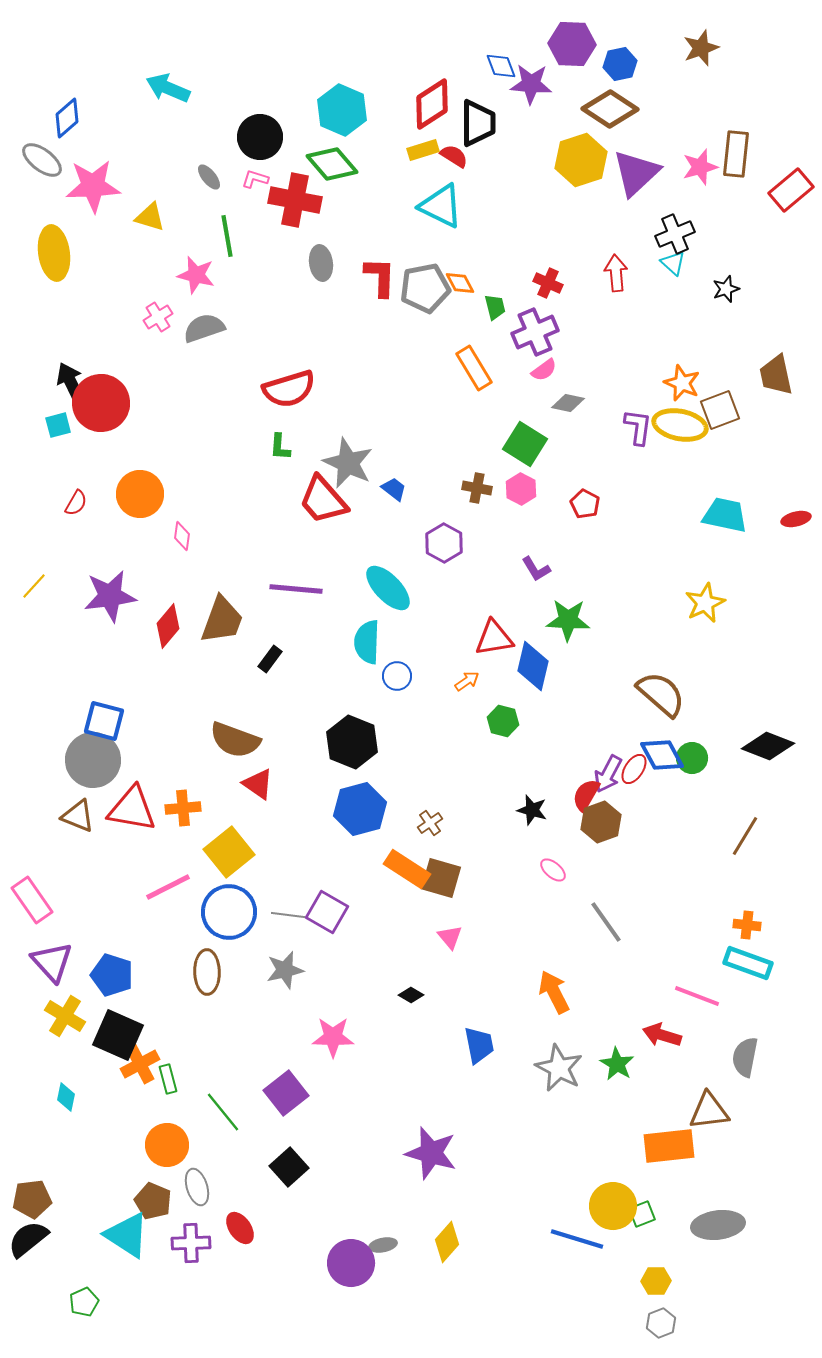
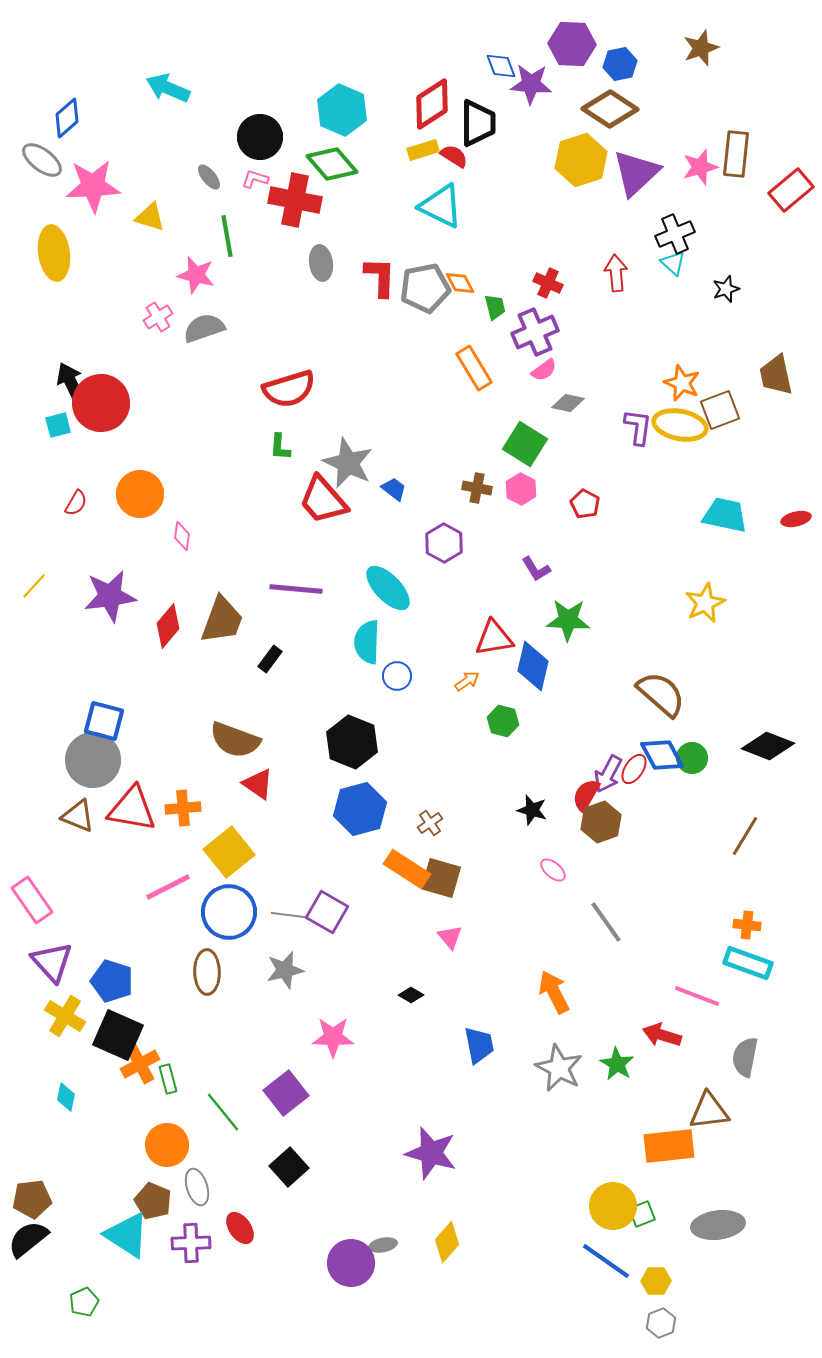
blue pentagon at (112, 975): moved 6 px down
blue line at (577, 1239): moved 29 px right, 22 px down; rotated 18 degrees clockwise
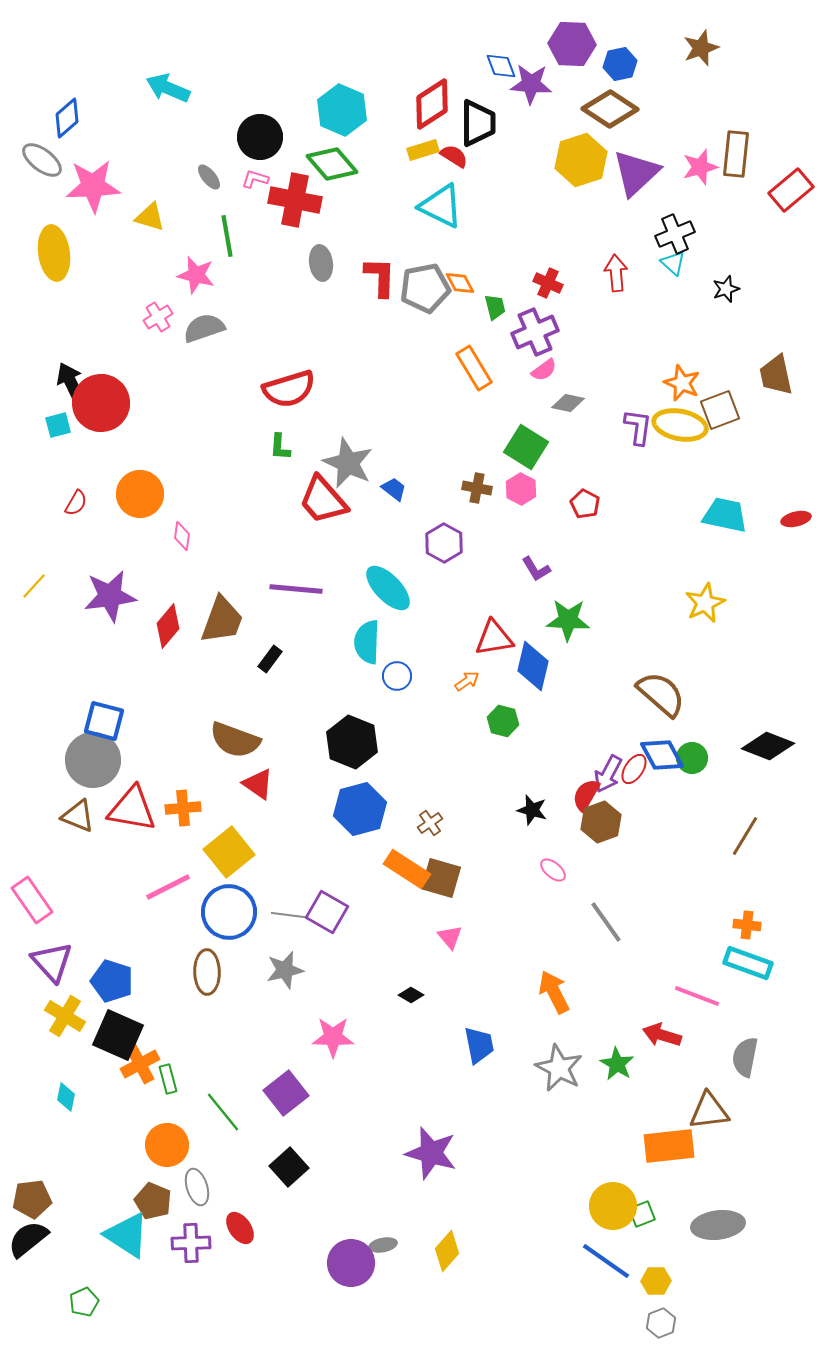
green square at (525, 444): moved 1 px right, 3 px down
yellow diamond at (447, 1242): moved 9 px down
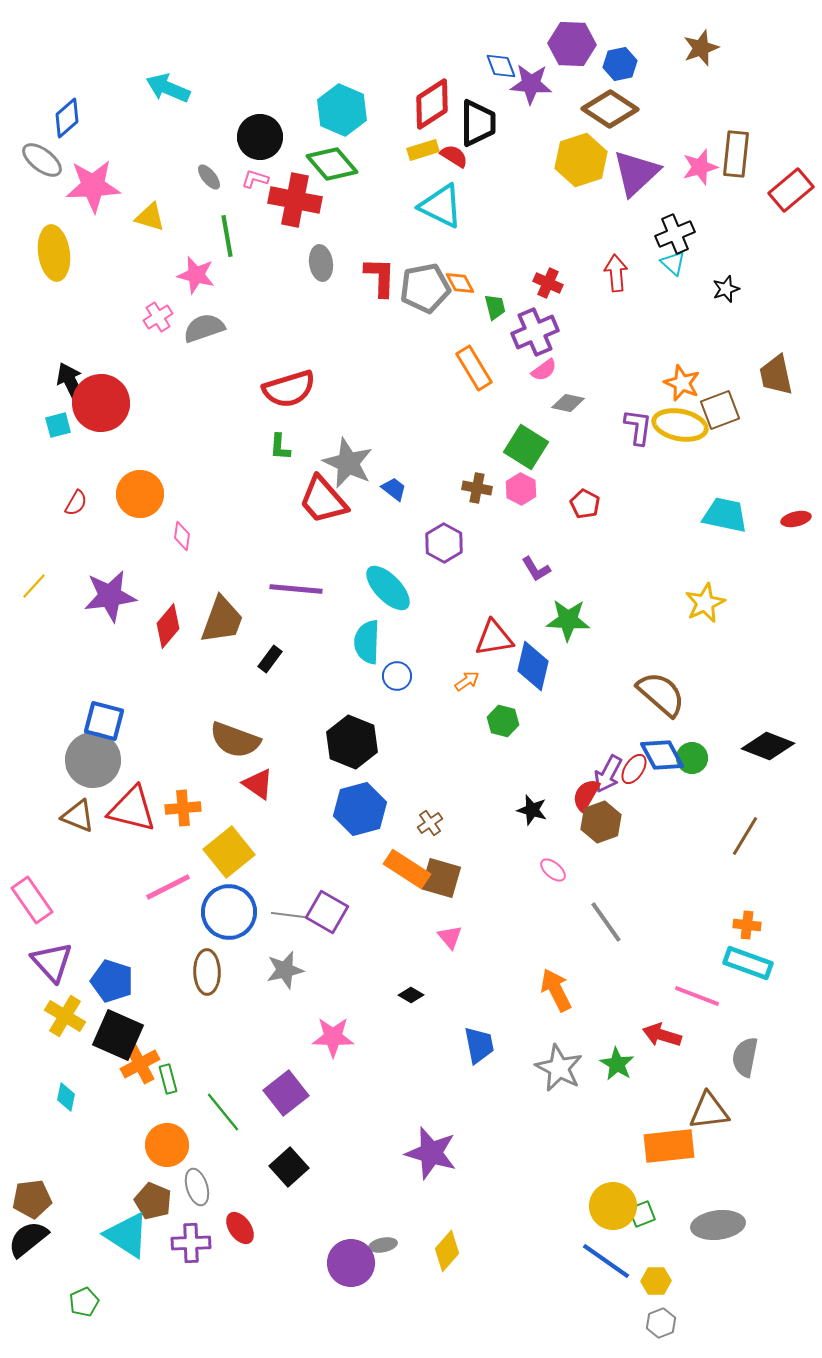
red triangle at (132, 809): rotated 4 degrees clockwise
orange arrow at (554, 992): moved 2 px right, 2 px up
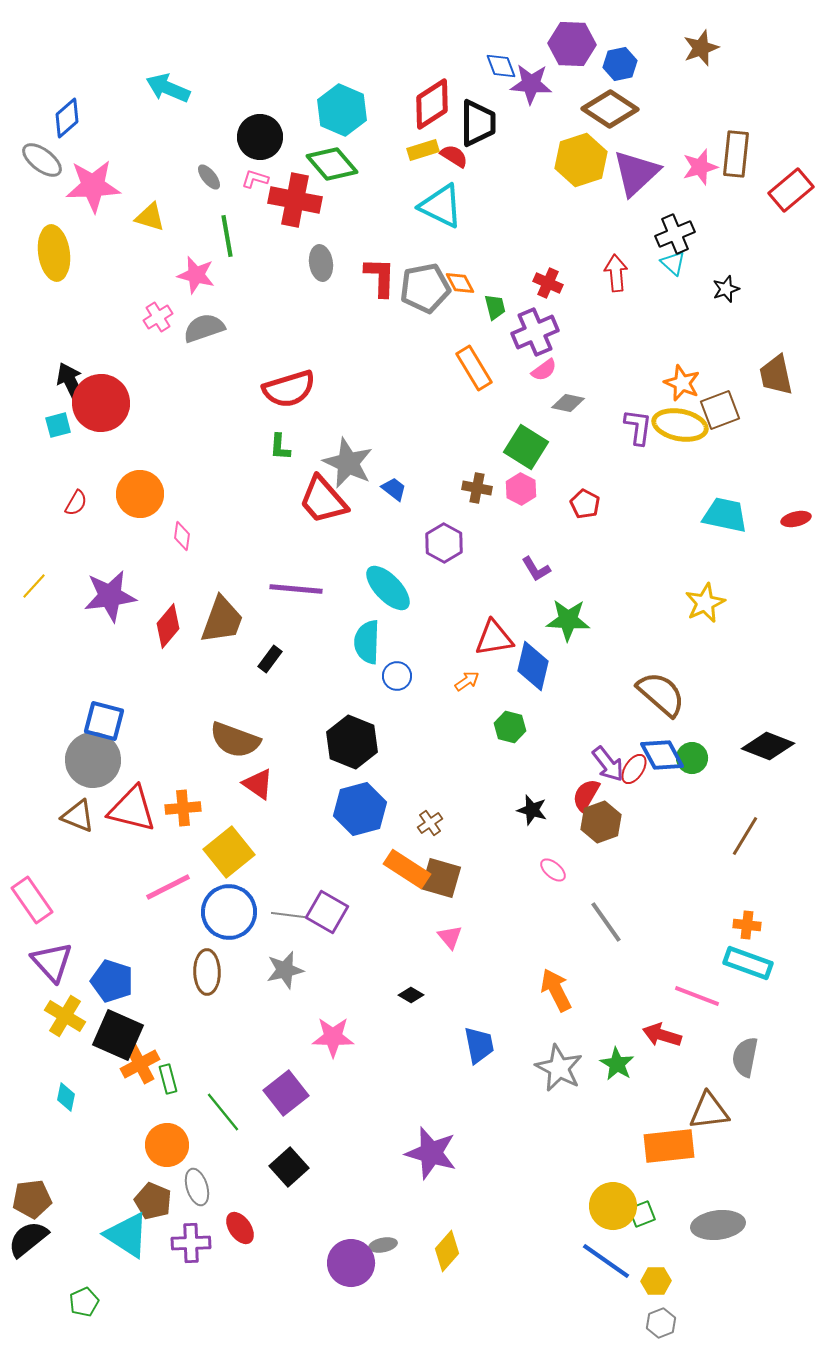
green hexagon at (503, 721): moved 7 px right, 6 px down
purple arrow at (608, 774): moved 10 px up; rotated 66 degrees counterclockwise
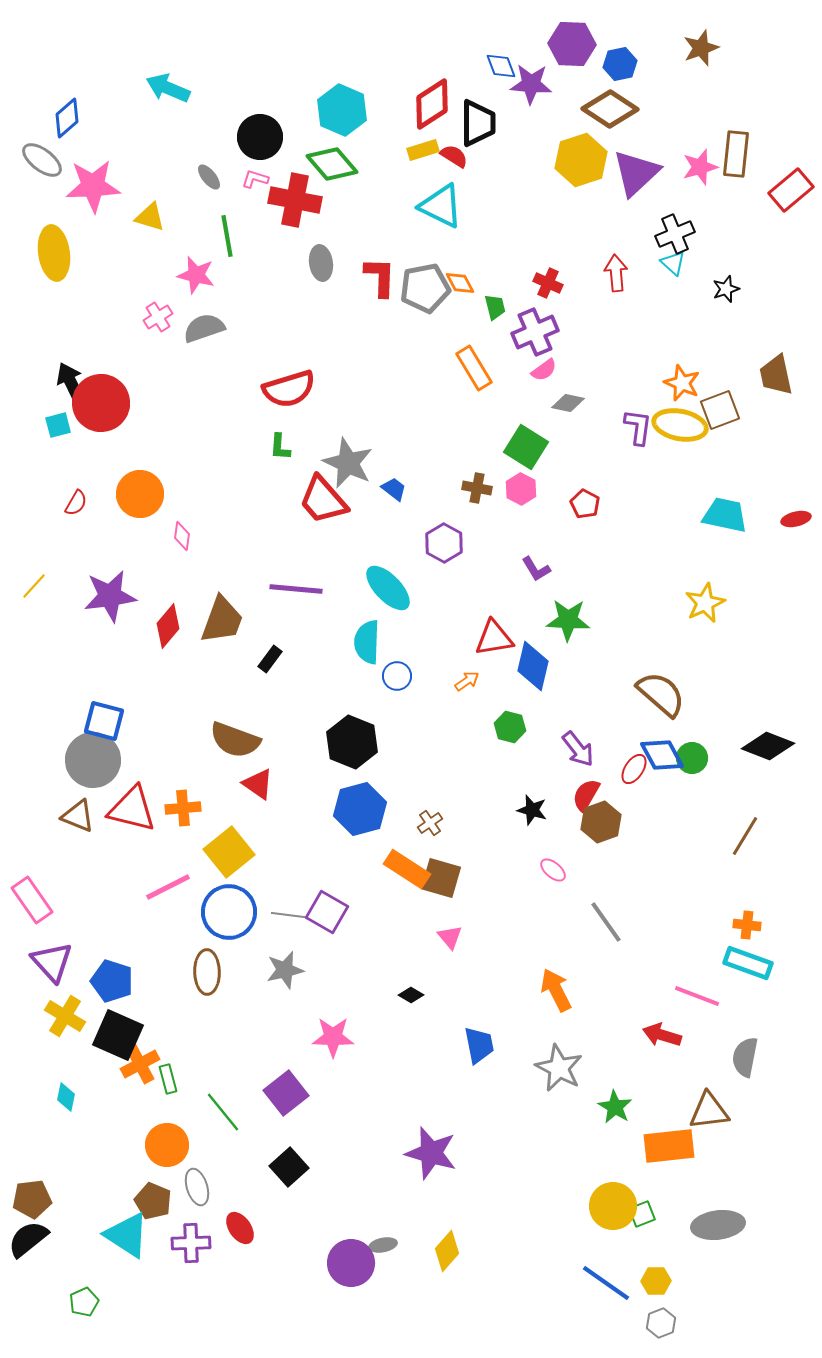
purple arrow at (608, 764): moved 30 px left, 15 px up
green star at (617, 1064): moved 2 px left, 43 px down
blue line at (606, 1261): moved 22 px down
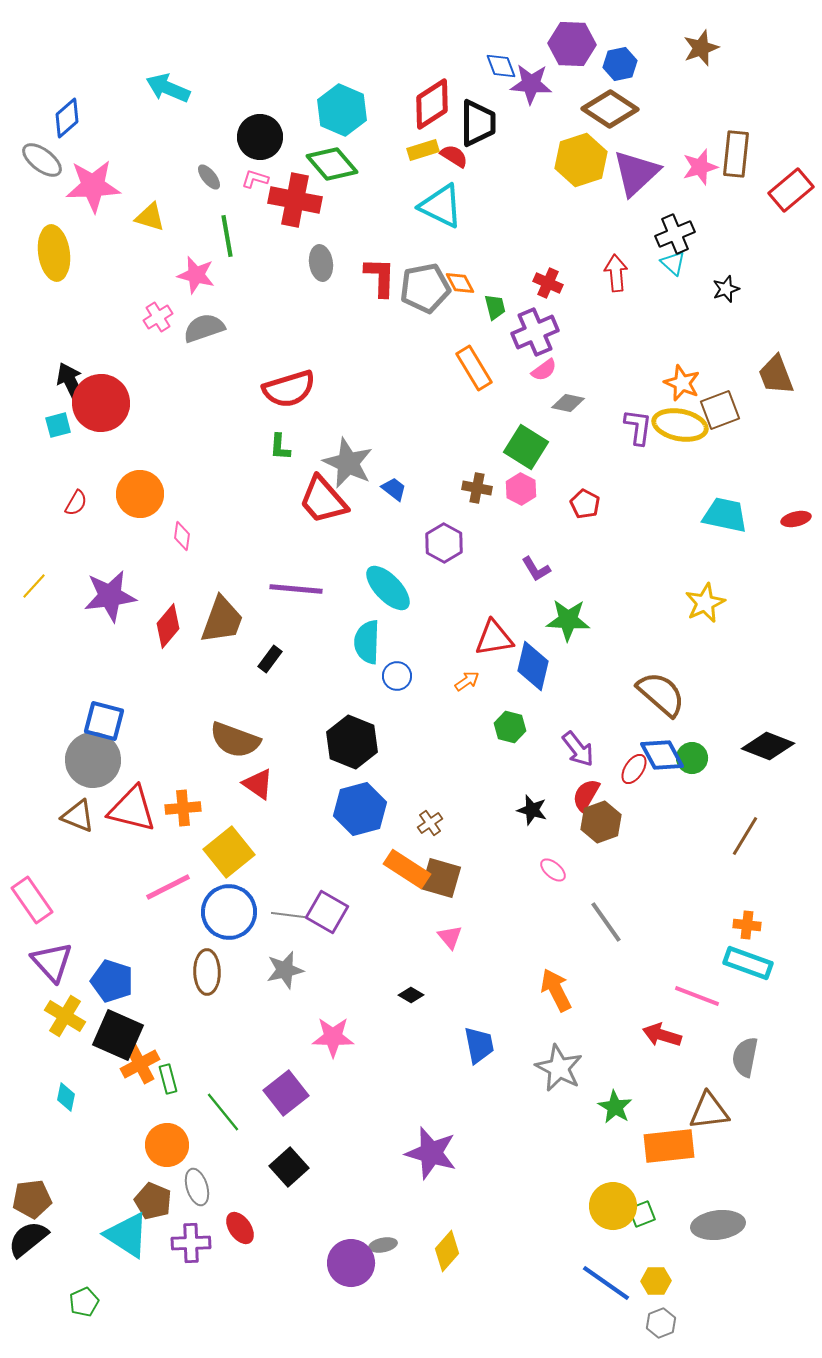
brown trapezoid at (776, 375): rotated 9 degrees counterclockwise
